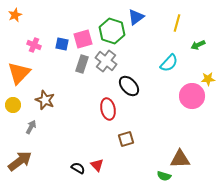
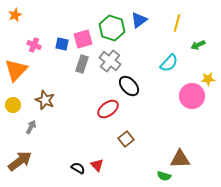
blue triangle: moved 3 px right, 3 px down
green hexagon: moved 3 px up
gray cross: moved 4 px right
orange triangle: moved 3 px left, 3 px up
red ellipse: rotated 65 degrees clockwise
brown square: rotated 21 degrees counterclockwise
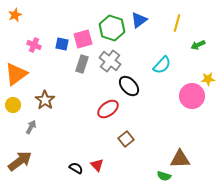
cyan semicircle: moved 7 px left, 2 px down
orange triangle: moved 4 px down; rotated 10 degrees clockwise
brown star: rotated 12 degrees clockwise
black semicircle: moved 2 px left
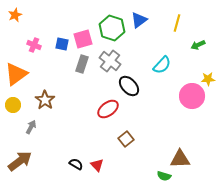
black semicircle: moved 4 px up
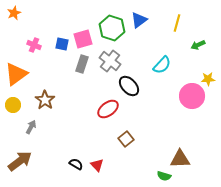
orange star: moved 1 px left, 2 px up
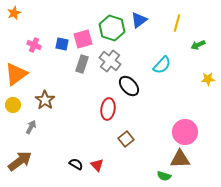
pink circle: moved 7 px left, 36 px down
red ellipse: rotated 45 degrees counterclockwise
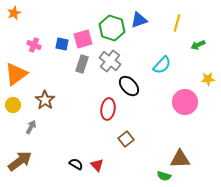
blue triangle: rotated 18 degrees clockwise
pink circle: moved 30 px up
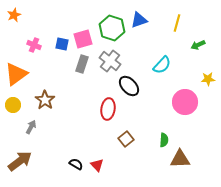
orange star: moved 2 px down
green semicircle: moved 36 px up; rotated 104 degrees counterclockwise
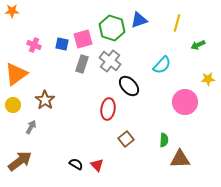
orange star: moved 2 px left, 4 px up; rotated 24 degrees clockwise
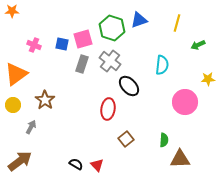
cyan semicircle: rotated 36 degrees counterclockwise
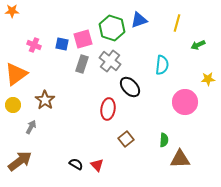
black ellipse: moved 1 px right, 1 px down
